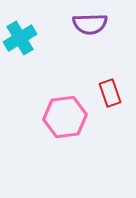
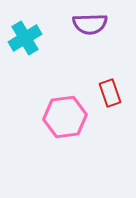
cyan cross: moved 5 px right
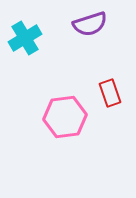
purple semicircle: rotated 16 degrees counterclockwise
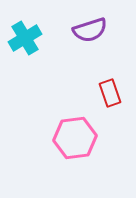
purple semicircle: moved 6 px down
pink hexagon: moved 10 px right, 21 px down
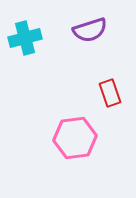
cyan cross: rotated 16 degrees clockwise
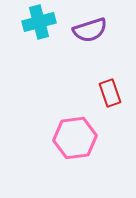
cyan cross: moved 14 px right, 16 px up
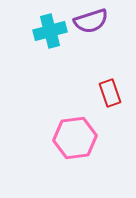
cyan cross: moved 11 px right, 9 px down
purple semicircle: moved 1 px right, 9 px up
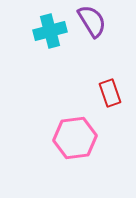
purple semicircle: moved 1 px right; rotated 104 degrees counterclockwise
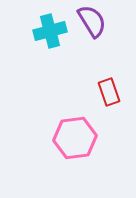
red rectangle: moved 1 px left, 1 px up
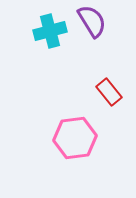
red rectangle: rotated 20 degrees counterclockwise
